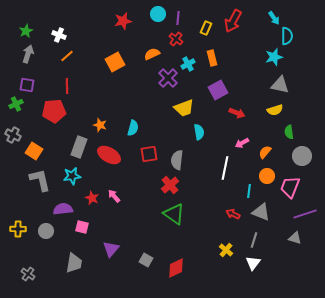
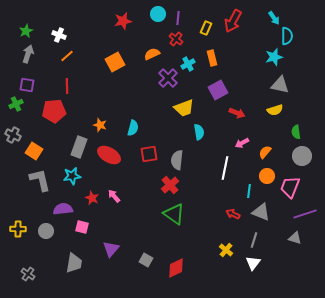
green semicircle at (289, 132): moved 7 px right
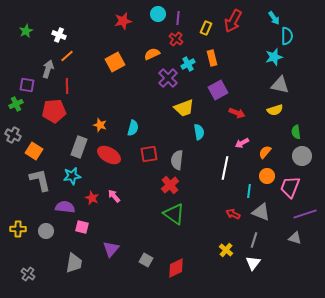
gray arrow at (28, 54): moved 20 px right, 15 px down
purple semicircle at (63, 209): moved 2 px right, 2 px up; rotated 12 degrees clockwise
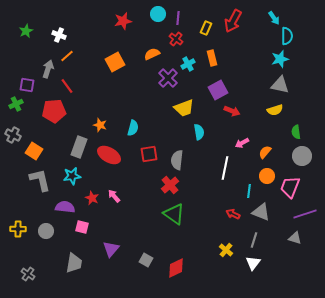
cyan star at (274, 57): moved 6 px right, 2 px down
red line at (67, 86): rotated 35 degrees counterclockwise
red arrow at (237, 113): moved 5 px left, 2 px up
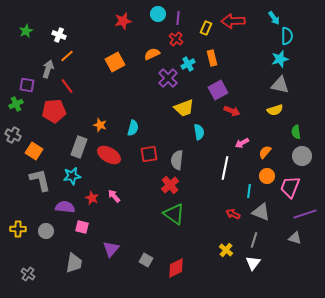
red arrow at (233, 21): rotated 60 degrees clockwise
